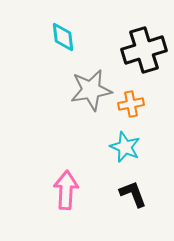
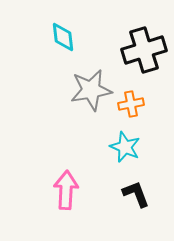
black L-shape: moved 3 px right
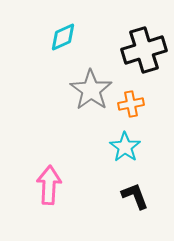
cyan diamond: rotated 72 degrees clockwise
gray star: rotated 27 degrees counterclockwise
cyan star: rotated 12 degrees clockwise
pink arrow: moved 17 px left, 5 px up
black L-shape: moved 1 px left, 2 px down
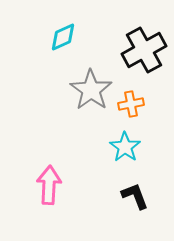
black cross: rotated 12 degrees counterclockwise
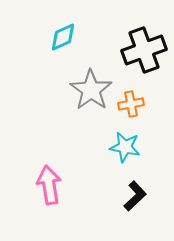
black cross: rotated 9 degrees clockwise
cyan star: rotated 24 degrees counterclockwise
pink arrow: rotated 12 degrees counterclockwise
black L-shape: rotated 68 degrees clockwise
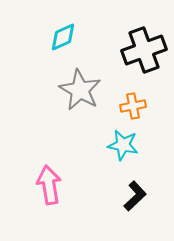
gray star: moved 11 px left; rotated 6 degrees counterclockwise
orange cross: moved 2 px right, 2 px down
cyan star: moved 2 px left, 2 px up
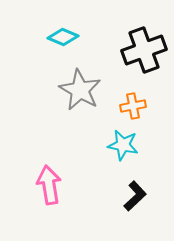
cyan diamond: rotated 48 degrees clockwise
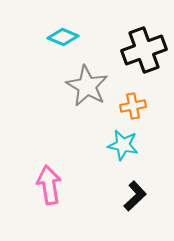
gray star: moved 7 px right, 4 px up
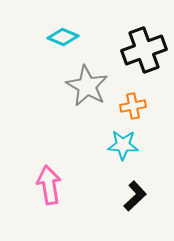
cyan star: rotated 8 degrees counterclockwise
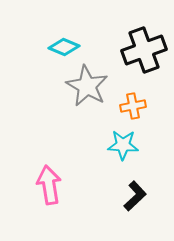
cyan diamond: moved 1 px right, 10 px down
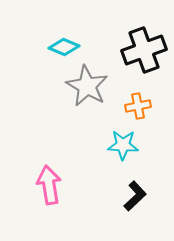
orange cross: moved 5 px right
